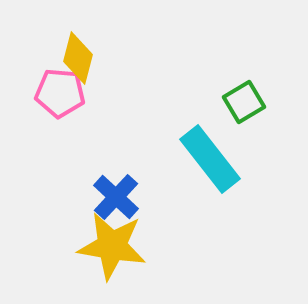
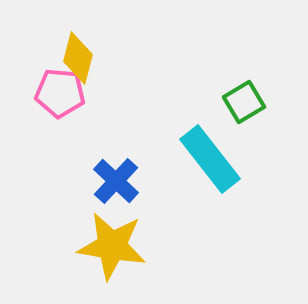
blue cross: moved 16 px up
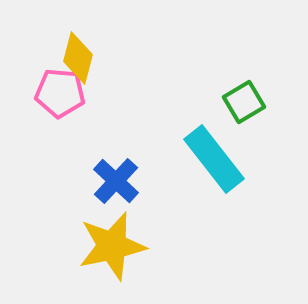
cyan rectangle: moved 4 px right
yellow star: rotated 22 degrees counterclockwise
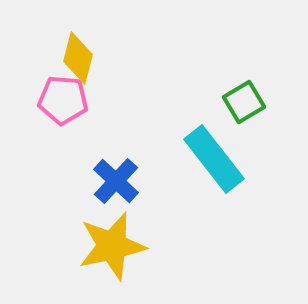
pink pentagon: moved 3 px right, 7 px down
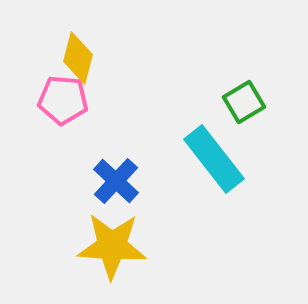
yellow star: rotated 16 degrees clockwise
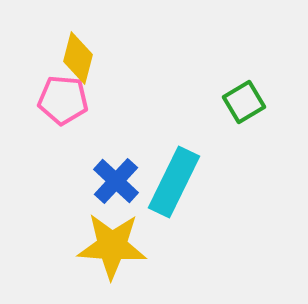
cyan rectangle: moved 40 px left, 23 px down; rotated 64 degrees clockwise
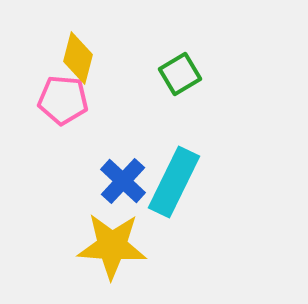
green square: moved 64 px left, 28 px up
blue cross: moved 7 px right
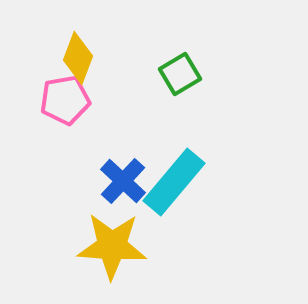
yellow diamond: rotated 6 degrees clockwise
pink pentagon: moved 2 px right; rotated 15 degrees counterclockwise
cyan rectangle: rotated 14 degrees clockwise
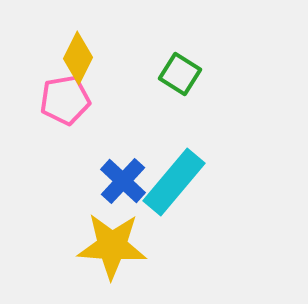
yellow diamond: rotated 6 degrees clockwise
green square: rotated 27 degrees counterclockwise
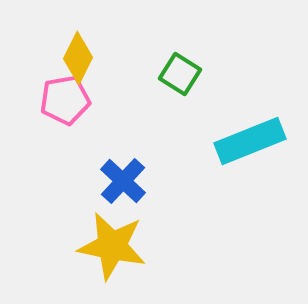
cyan rectangle: moved 76 px right, 41 px up; rotated 28 degrees clockwise
yellow star: rotated 8 degrees clockwise
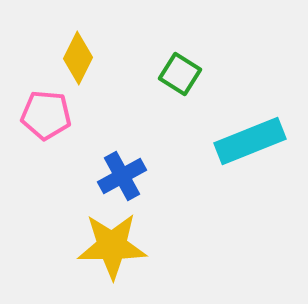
pink pentagon: moved 19 px left, 15 px down; rotated 15 degrees clockwise
blue cross: moved 1 px left, 5 px up; rotated 18 degrees clockwise
yellow star: rotated 12 degrees counterclockwise
